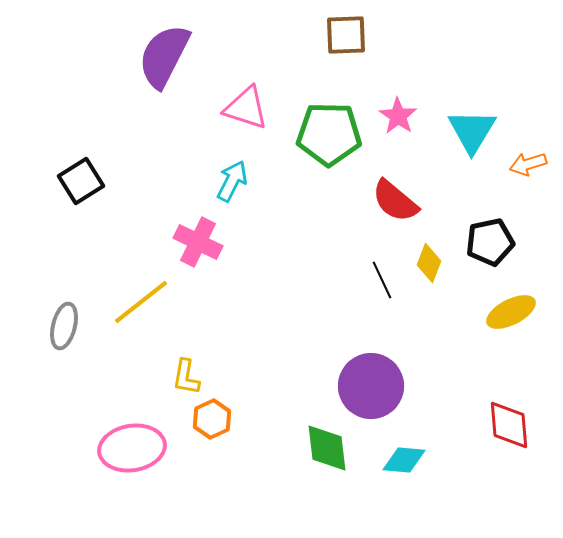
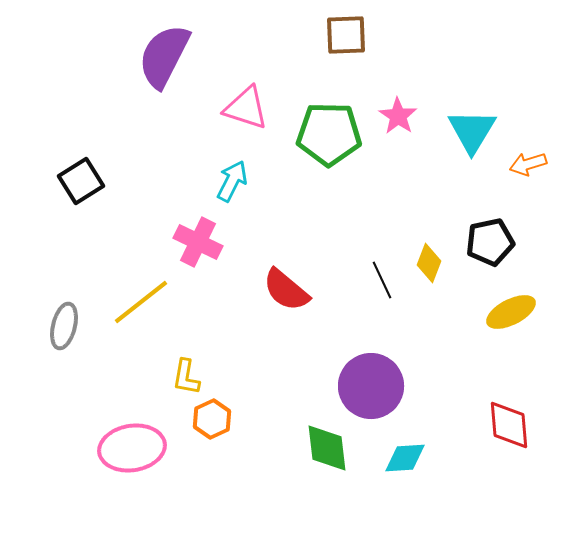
red semicircle: moved 109 px left, 89 px down
cyan diamond: moved 1 px right, 2 px up; rotated 9 degrees counterclockwise
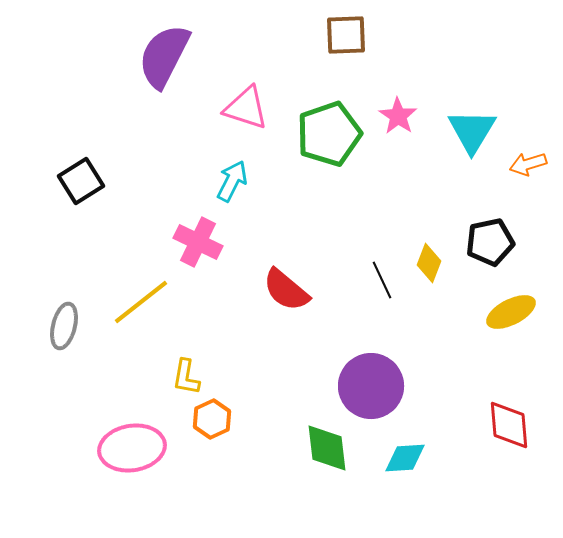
green pentagon: rotated 20 degrees counterclockwise
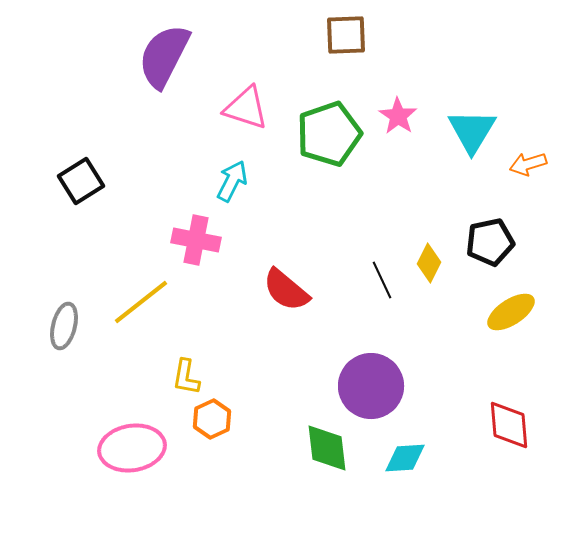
pink cross: moved 2 px left, 2 px up; rotated 15 degrees counterclockwise
yellow diamond: rotated 6 degrees clockwise
yellow ellipse: rotated 6 degrees counterclockwise
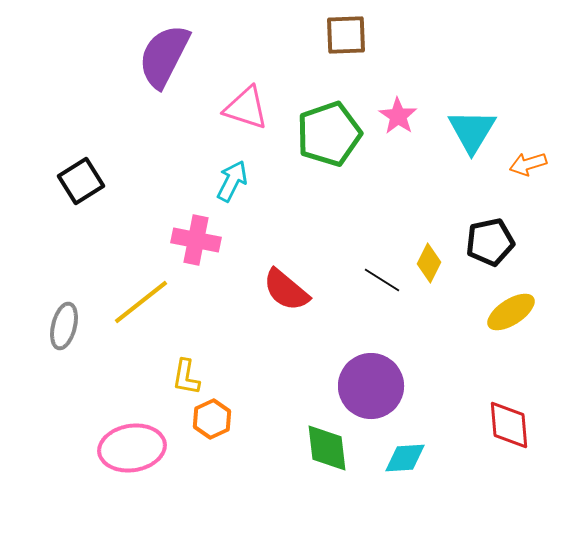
black line: rotated 33 degrees counterclockwise
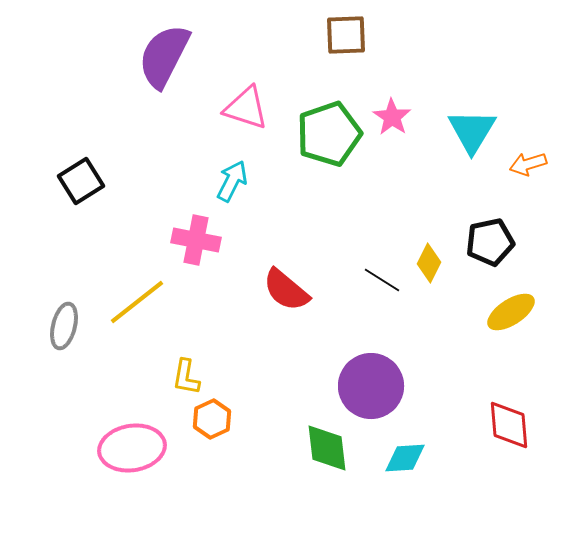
pink star: moved 6 px left, 1 px down
yellow line: moved 4 px left
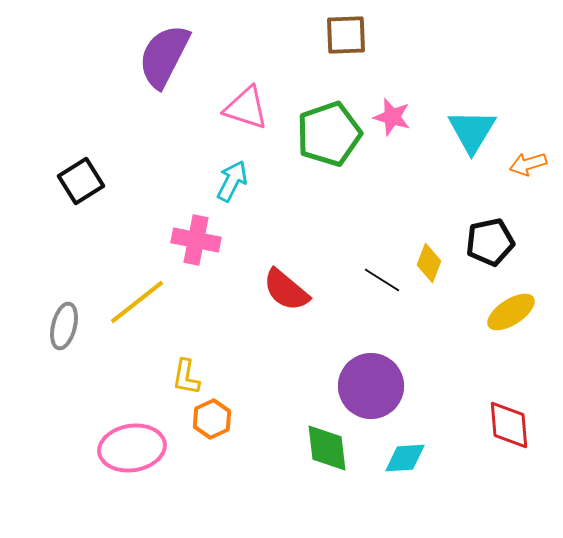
pink star: rotated 18 degrees counterclockwise
yellow diamond: rotated 6 degrees counterclockwise
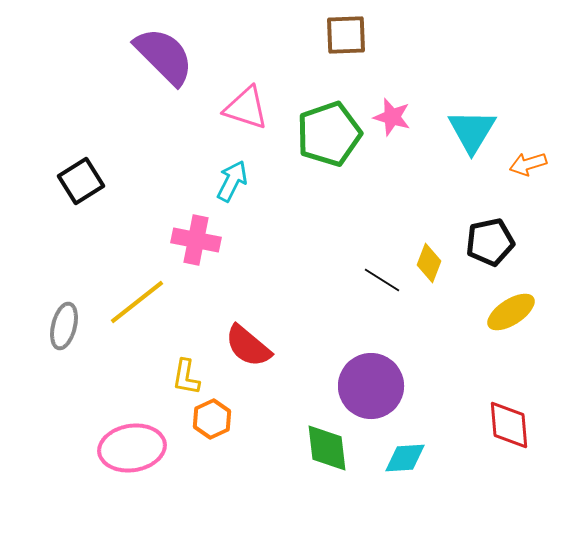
purple semicircle: rotated 108 degrees clockwise
red semicircle: moved 38 px left, 56 px down
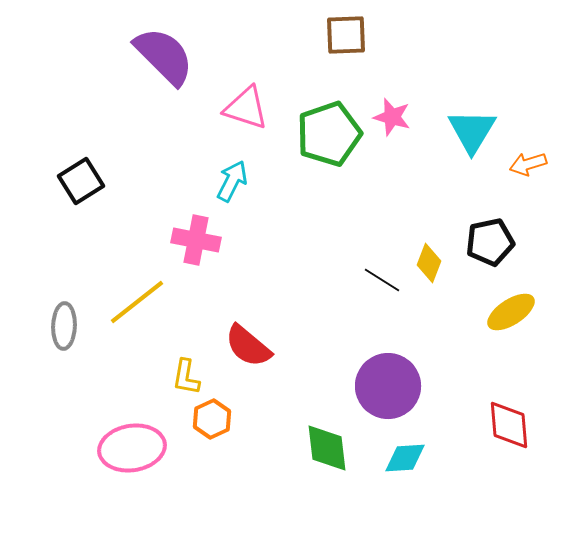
gray ellipse: rotated 12 degrees counterclockwise
purple circle: moved 17 px right
